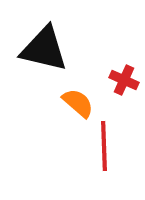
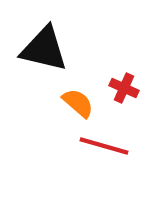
red cross: moved 8 px down
red line: rotated 72 degrees counterclockwise
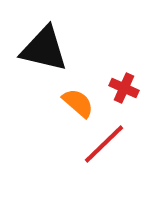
red line: moved 2 px up; rotated 60 degrees counterclockwise
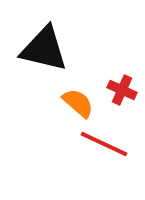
red cross: moved 2 px left, 2 px down
red line: rotated 69 degrees clockwise
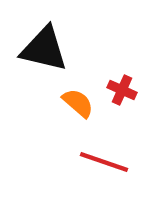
red line: moved 18 px down; rotated 6 degrees counterclockwise
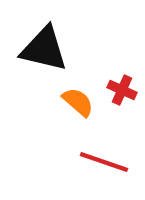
orange semicircle: moved 1 px up
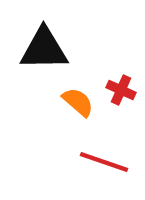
black triangle: rotated 14 degrees counterclockwise
red cross: moved 1 px left
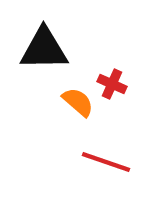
red cross: moved 9 px left, 6 px up
red line: moved 2 px right
